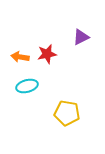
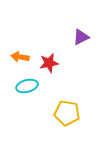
red star: moved 2 px right, 9 px down
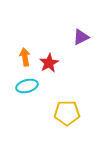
orange arrow: moved 5 px right; rotated 72 degrees clockwise
red star: rotated 18 degrees counterclockwise
yellow pentagon: rotated 10 degrees counterclockwise
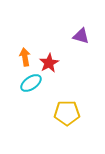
purple triangle: moved 1 px up; rotated 42 degrees clockwise
cyan ellipse: moved 4 px right, 3 px up; rotated 20 degrees counterclockwise
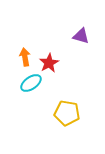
yellow pentagon: rotated 10 degrees clockwise
